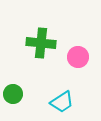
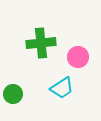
green cross: rotated 12 degrees counterclockwise
cyan trapezoid: moved 14 px up
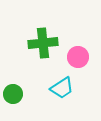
green cross: moved 2 px right
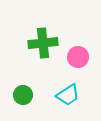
cyan trapezoid: moved 6 px right, 7 px down
green circle: moved 10 px right, 1 px down
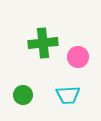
cyan trapezoid: rotated 30 degrees clockwise
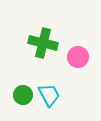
green cross: rotated 20 degrees clockwise
cyan trapezoid: moved 19 px left; rotated 115 degrees counterclockwise
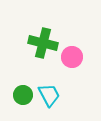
pink circle: moved 6 px left
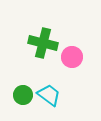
cyan trapezoid: rotated 25 degrees counterclockwise
